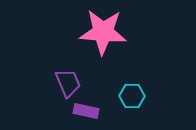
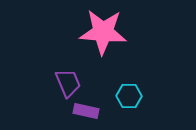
cyan hexagon: moved 3 px left
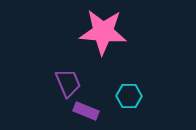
purple rectangle: rotated 10 degrees clockwise
